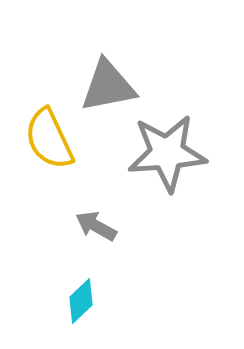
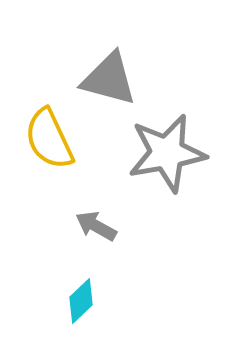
gray triangle: moved 1 px right, 7 px up; rotated 26 degrees clockwise
gray star: rotated 6 degrees counterclockwise
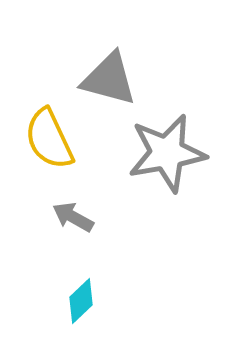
gray arrow: moved 23 px left, 9 px up
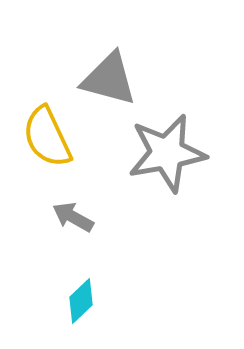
yellow semicircle: moved 2 px left, 2 px up
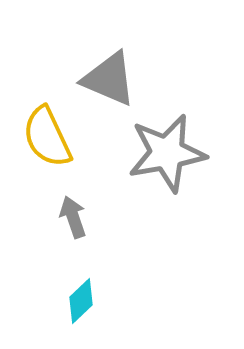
gray triangle: rotated 8 degrees clockwise
gray arrow: rotated 42 degrees clockwise
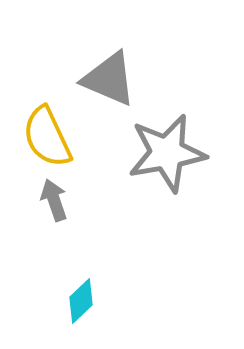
gray arrow: moved 19 px left, 17 px up
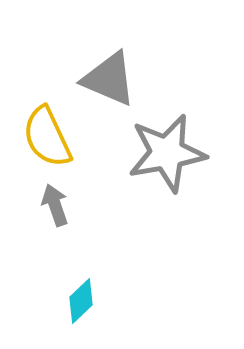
gray arrow: moved 1 px right, 5 px down
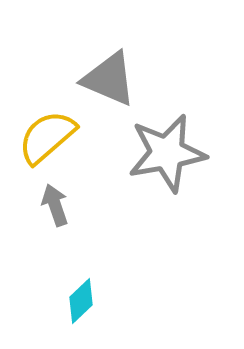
yellow semicircle: rotated 74 degrees clockwise
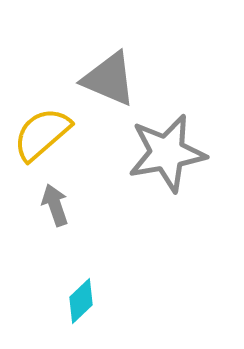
yellow semicircle: moved 5 px left, 3 px up
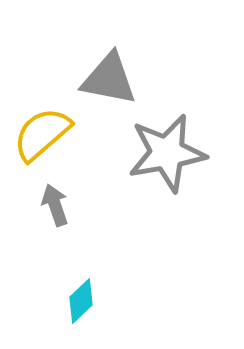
gray triangle: rotated 12 degrees counterclockwise
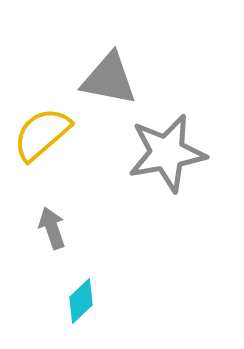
gray arrow: moved 3 px left, 23 px down
